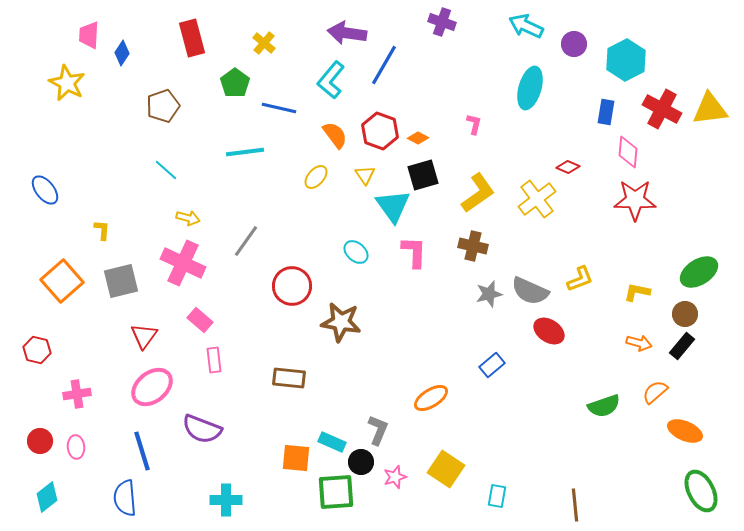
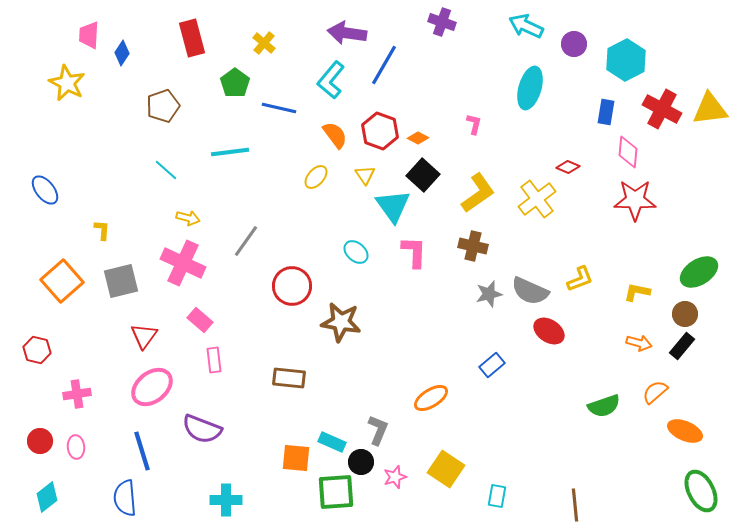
cyan line at (245, 152): moved 15 px left
black square at (423, 175): rotated 32 degrees counterclockwise
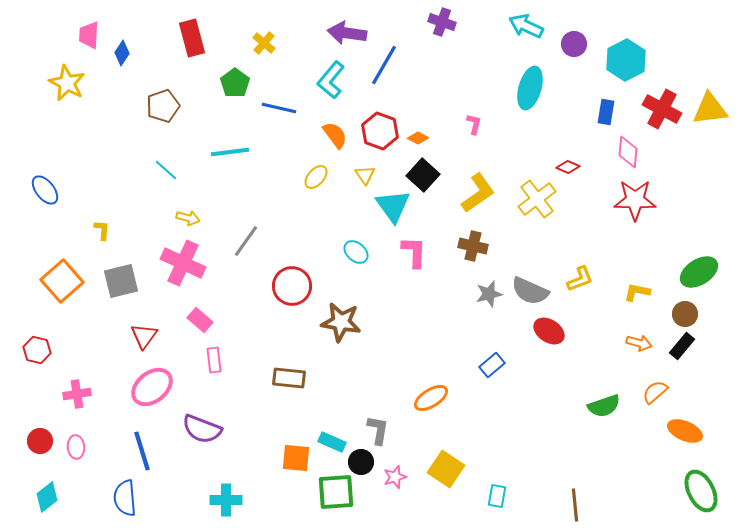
gray L-shape at (378, 430): rotated 12 degrees counterclockwise
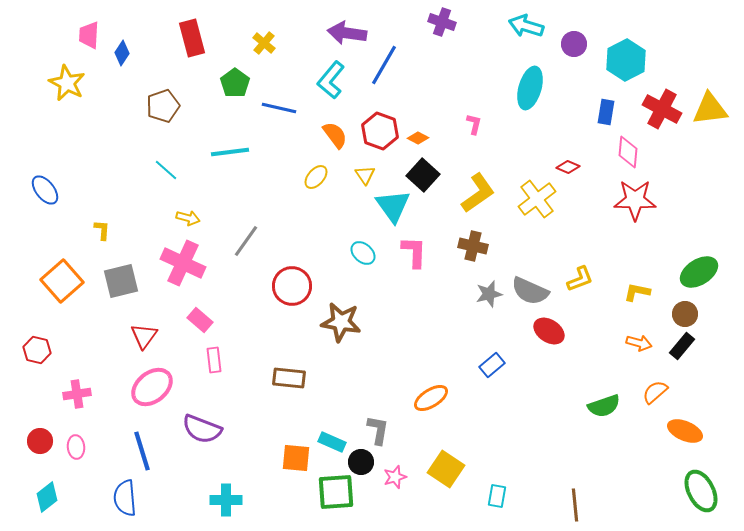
cyan arrow at (526, 26): rotated 8 degrees counterclockwise
cyan ellipse at (356, 252): moved 7 px right, 1 px down
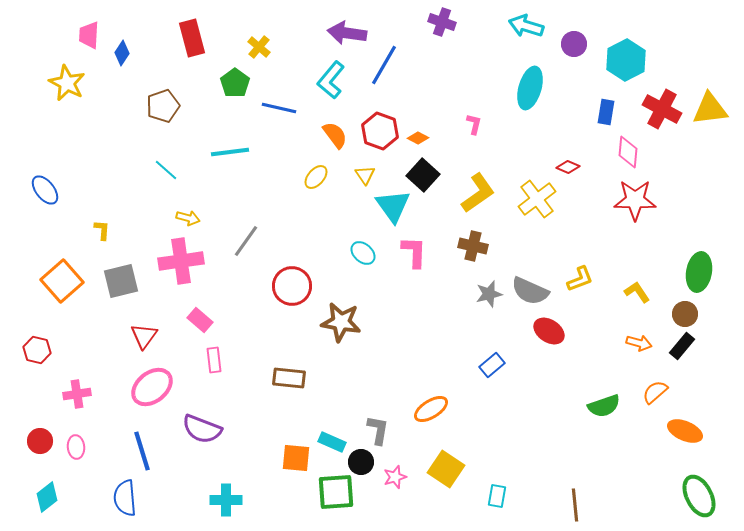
yellow cross at (264, 43): moved 5 px left, 4 px down
pink cross at (183, 263): moved 2 px left, 2 px up; rotated 33 degrees counterclockwise
green ellipse at (699, 272): rotated 48 degrees counterclockwise
yellow L-shape at (637, 292): rotated 44 degrees clockwise
orange ellipse at (431, 398): moved 11 px down
green ellipse at (701, 491): moved 2 px left, 5 px down
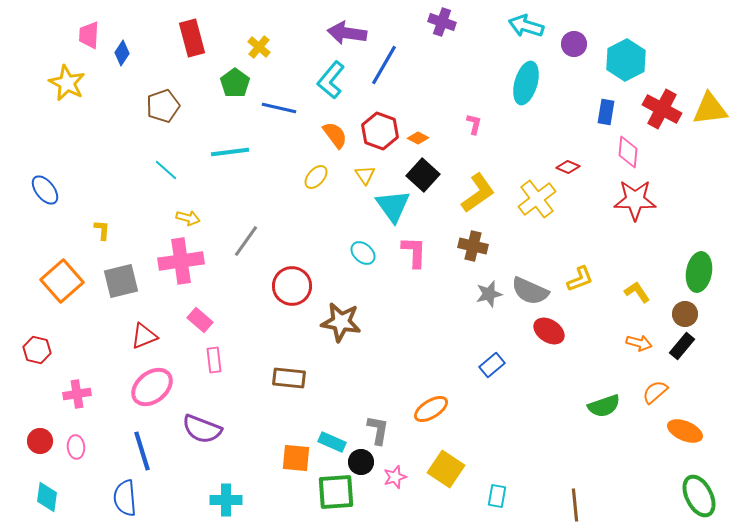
cyan ellipse at (530, 88): moved 4 px left, 5 px up
red triangle at (144, 336): rotated 32 degrees clockwise
cyan diamond at (47, 497): rotated 44 degrees counterclockwise
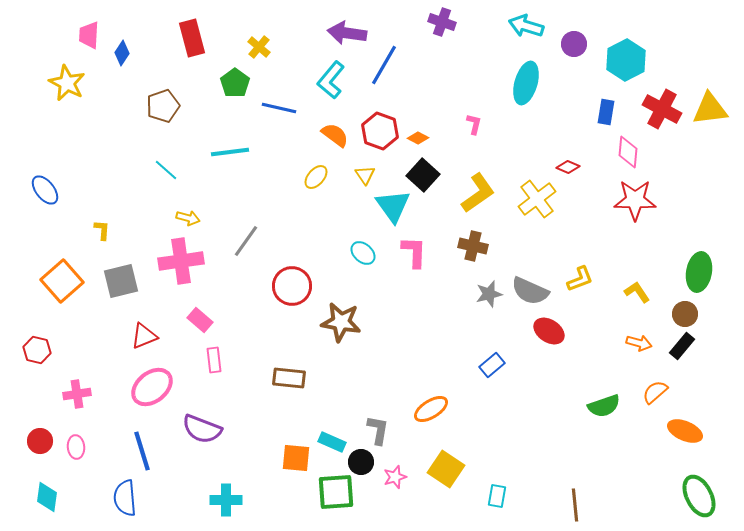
orange semicircle at (335, 135): rotated 16 degrees counterclockwise
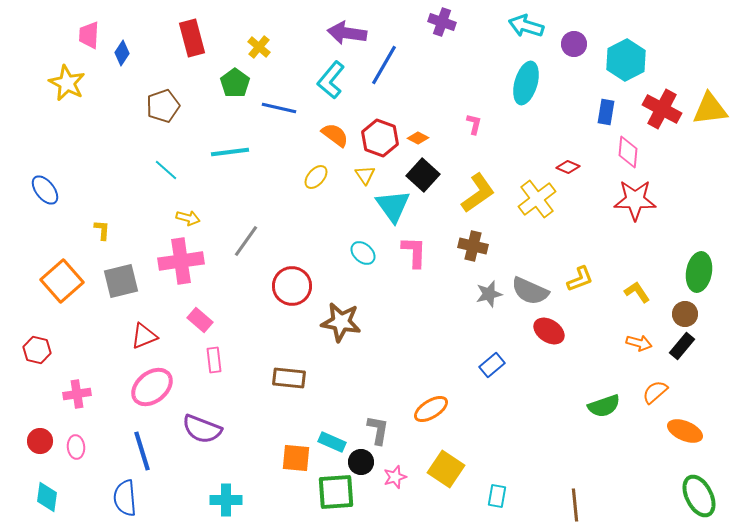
red hexagon at (380, 131): moved 7 px down
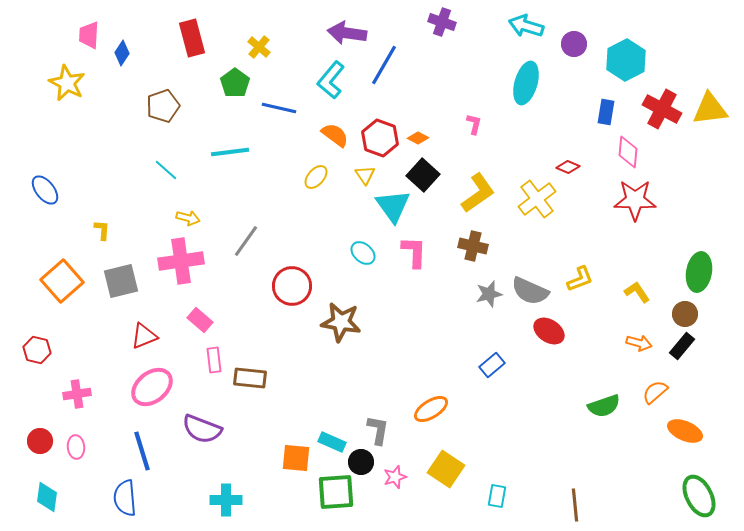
brown rectangle at (289, 378): moved 39 px left
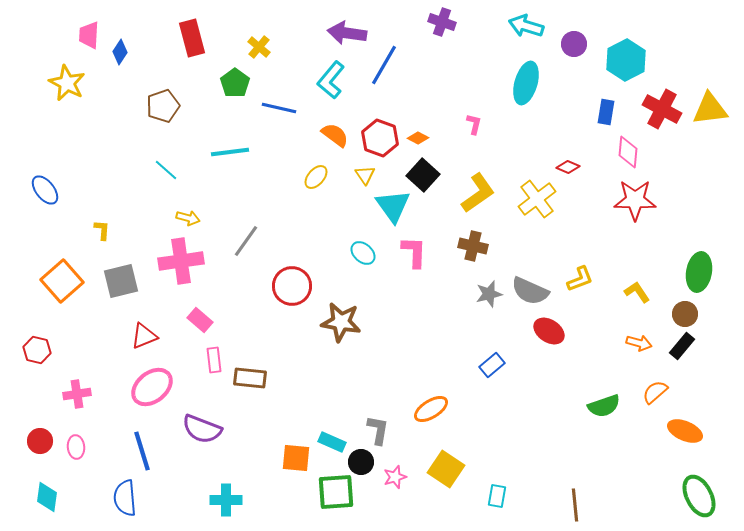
blue diamond at (122, 53): moved 2 px left, 1 px up
